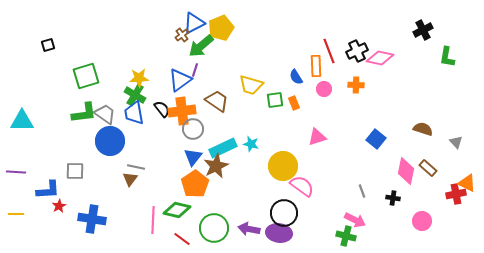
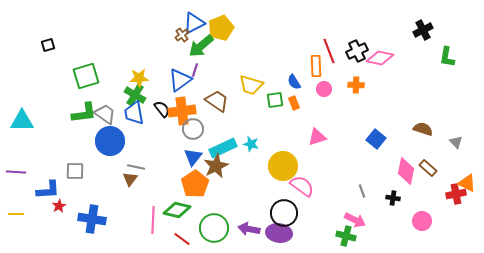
blue semicircle at (296, 77): moved 2 px left, 5 px down
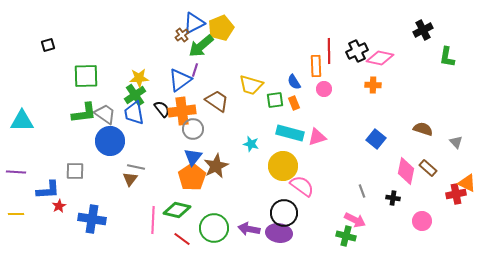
red line at (329, 51): rotated 20 degrees clockwise
green square at (86, 76): rotated 16 degrees clockwise
orange cross at (356, 85): moved 17 px right
green cross at (135, 95): rotated 25 degrees clockwise
cyan rectangle at (223, 148): moved 67 px right, 15 px up; rotated 40 degrees clockwise
orange pentagon at (195, 184): moved 3 px left, 7 px up
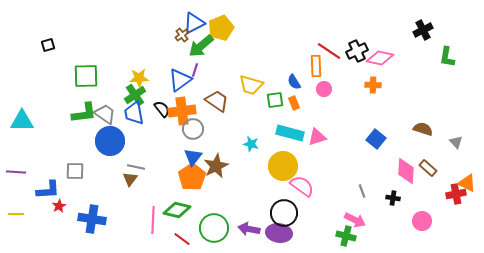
red line at (329, 51): rotated 55 degrees counterclockwise
pink diamond at (406, 171): rotated 8 degrees counterclockwise
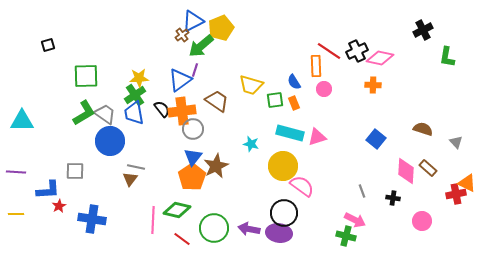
blue triangle at (194, 23): moved 1 px left, 2 px up
green L-shape at (84, 113): rotated 24 degrees counterclockwise
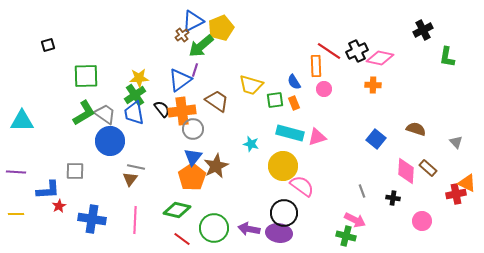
brown semicircle at (423, 129): moved 7 px left
pink line at (153, 220): moved 18 px left
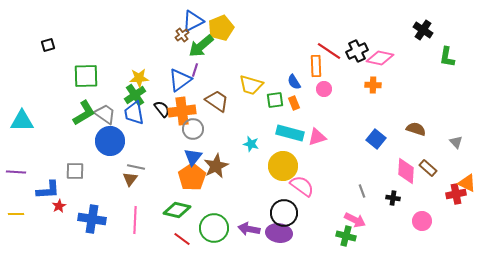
black cross at (423, 30): rotated 30 degrees counterclockwise
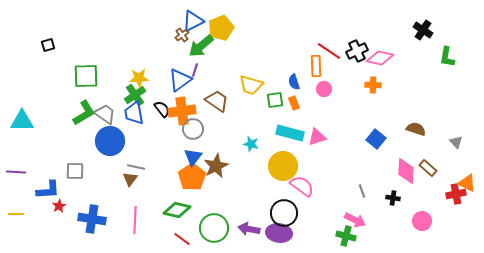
blue semicircle at (294, 82): rotated 14 degrees clockwise
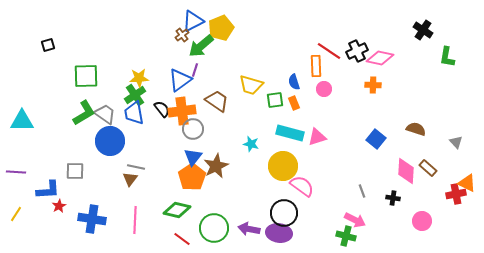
yellow line at (16, 214): rotated 56 degrees counterclockwise
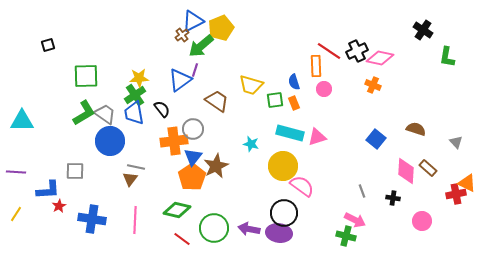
orange cross at (373, 85): rotated 21 degrees clockwise
orange cross at (182, 111): moved 8 px left, 30 px down
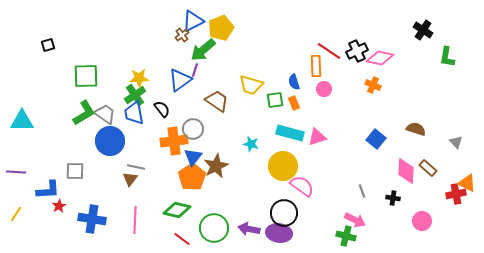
green arrow at (201, 46): moved 2 px right, 4 px down
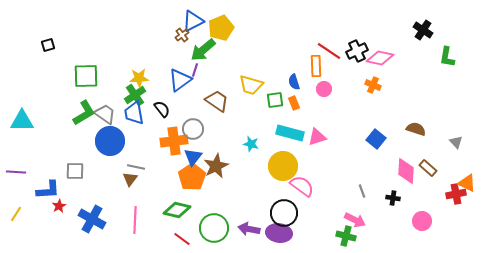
blue cross at (92, 219): rotated 20 degrees clockwise
